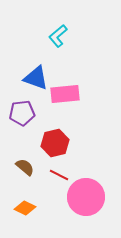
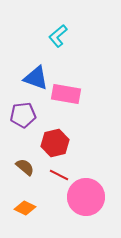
pink rectangle: moved 1 px right; rotated 16 degrees clockwise
purple pentagon: moved 1 px right, 2 px down
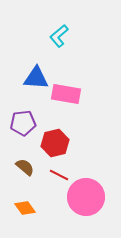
cyan L-shape: moved 1 px right
blue triangle: rotated 16 degrees counterclockwise
purple pentagon: moved 8 px down
orange diamond: rotated 30 degrees clockwise
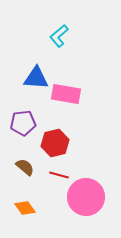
red line: rotated 12 degrees counterclockwise
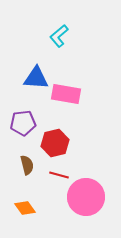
brown semicircle: moved 2 px right, 2 px up; rotated 36 degrees clockwise
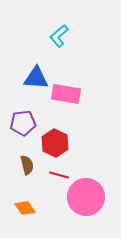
red hexagon: rotated 20 degrees counterclockwise
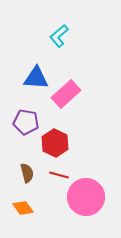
pink rectangle: rotated 52 degrees counterclockwise
purple pentagon: moved 3 px right, 1 px up; rotated 15 degrees clockwise
brown semicircle: moved 8 px down
orange diamond: moved 2 px left
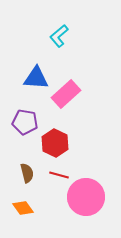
purple pentagon: moved 1 px left
